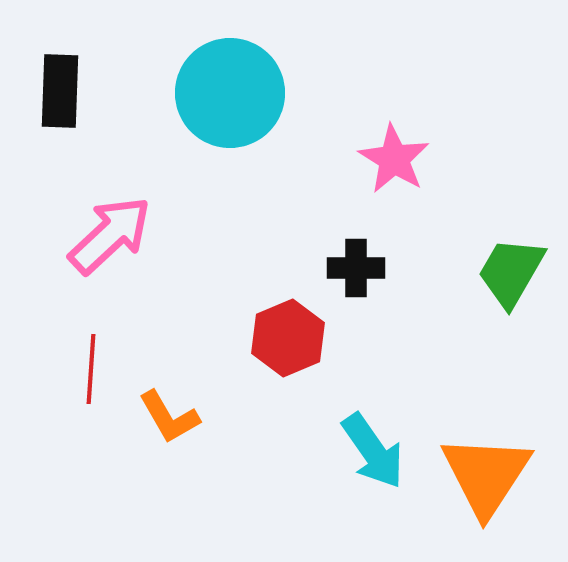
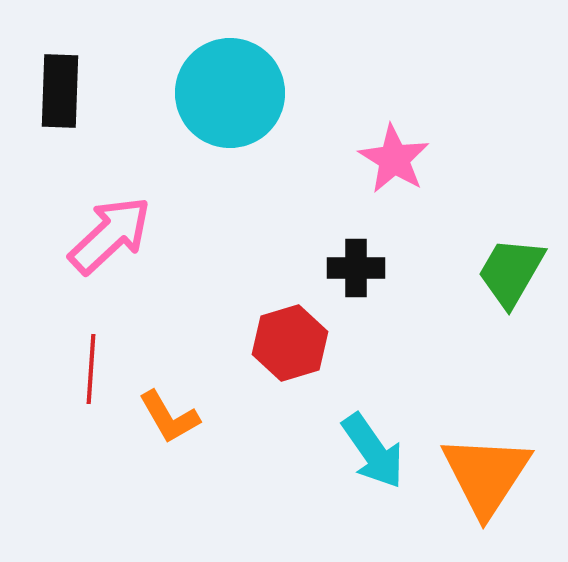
red hexagon: moved 2 px right, 5 px down; rotated 6 degrees clockwise
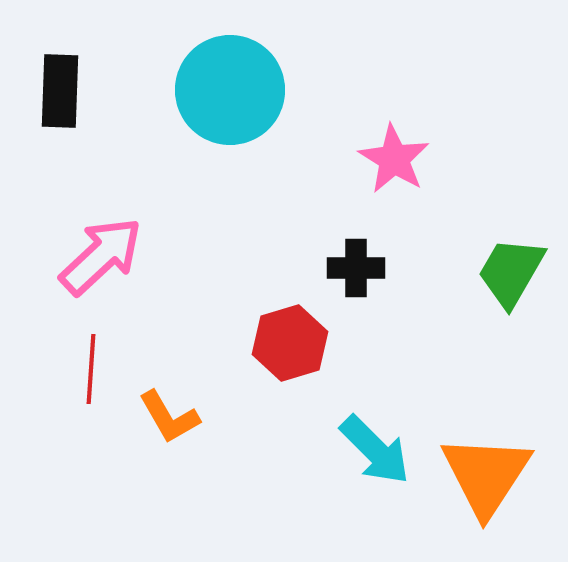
cyan circle: moved 3 px up
pink arrow: moved 9 px left, 21 px down
cyan arrow: moved 2 px right, 1 px up; rotated 10 degrees counterclockwise
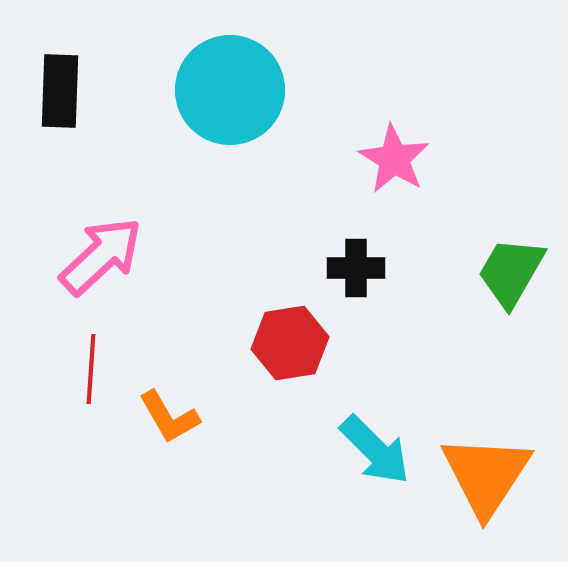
red hexagon: rotated 8 degrees clockwise
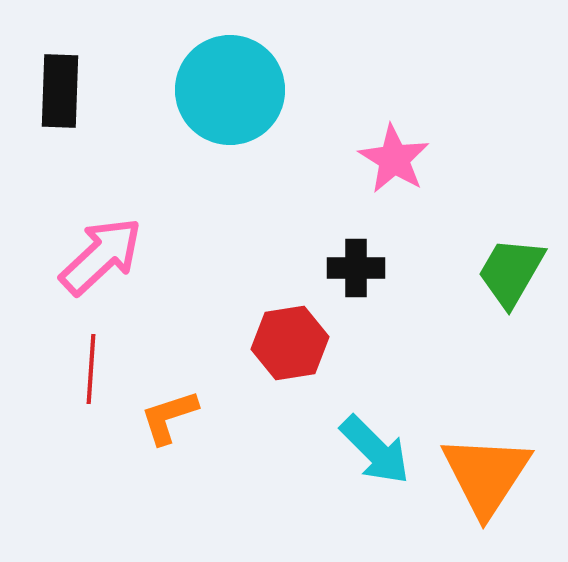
orange L-shape: rotated 102 degrees clockwise
